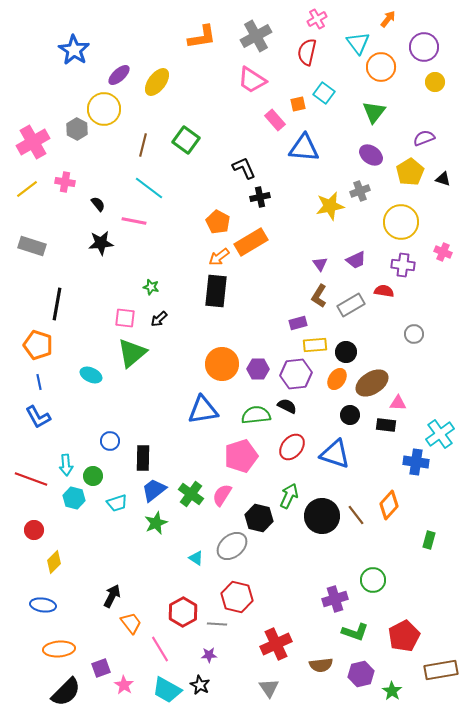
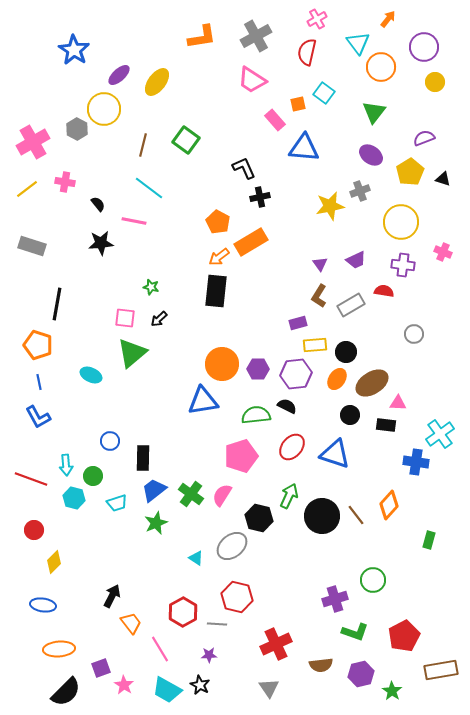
blue triangle at (203, 410): moved 9 px up
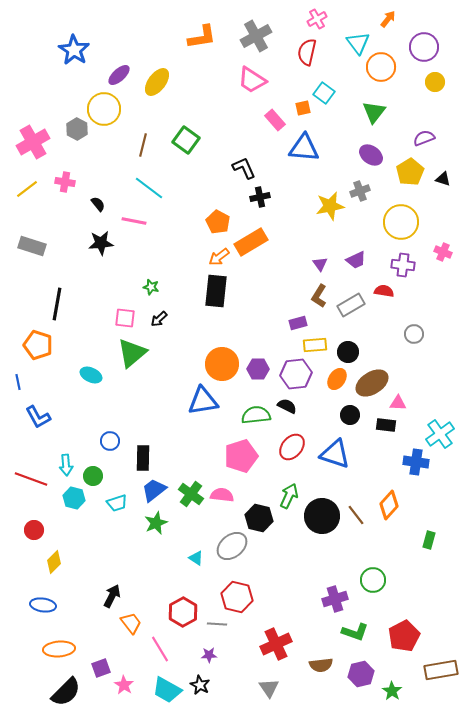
orange square at (298, 104): moved 5 px right, 4 px down
black circle at (346, 352): moved 2 px right
blue line at (39, 382): moved 21 px left
pink semicircle at (222, 495): rotated 65 degrees clockwise
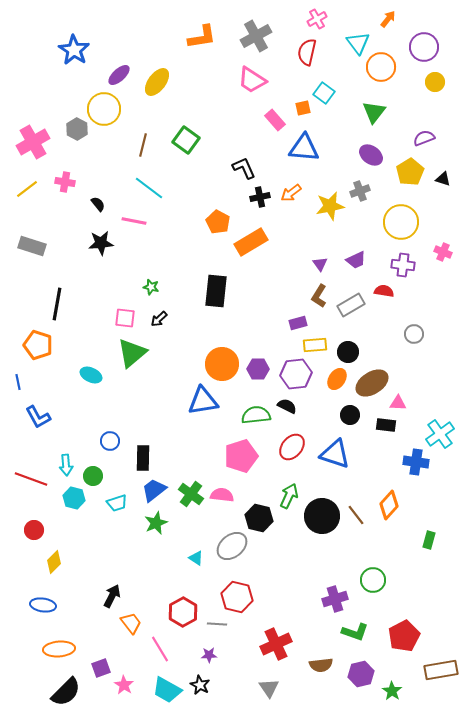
orange arrow at (219, 257): moved 72 px right, 64 px up
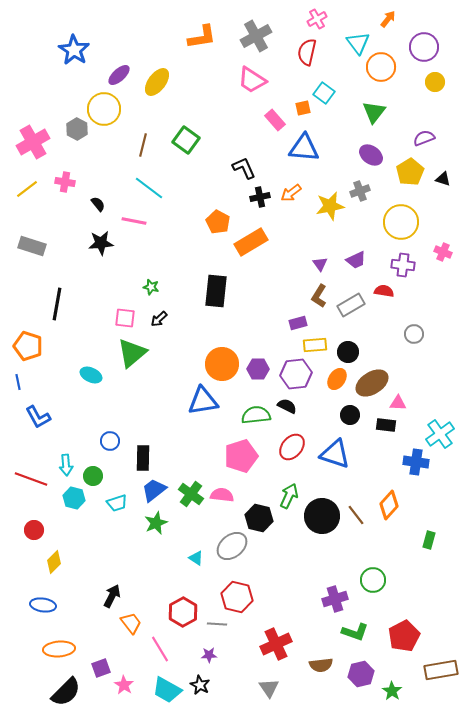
orange pentagon at (38, 345): moved 10 px left, 1 px down
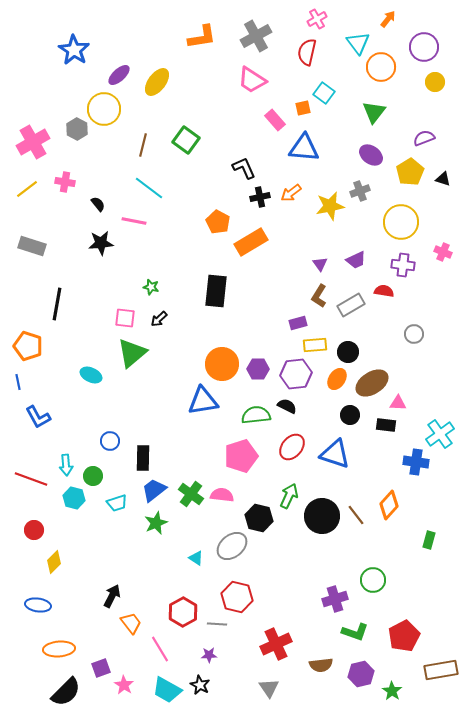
blue ellipse at (43, 605): moved 5 px left
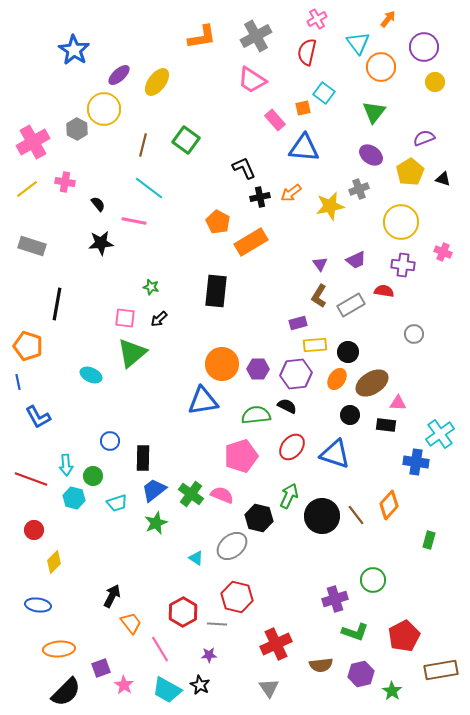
gray cross at (360, 191): moved 1 px left, 2 px up
pink semicircle at (222, 495): rotated 15 degrees clockwise
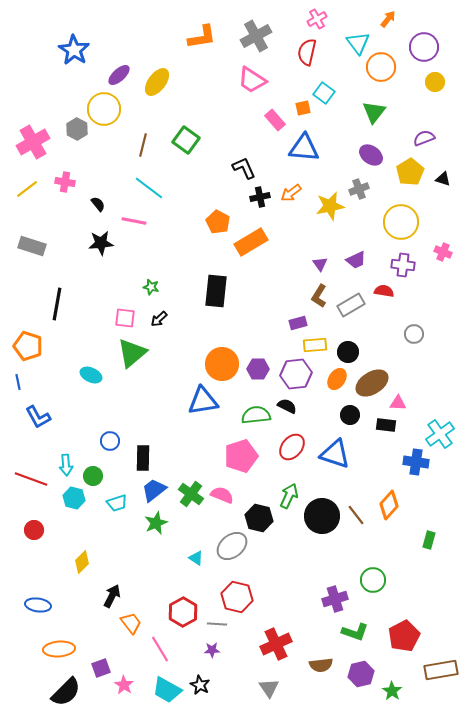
yellow diamond at (54, 562): moved 28 px right
purple star at (209, 655): moved 3 px right, 5 px up
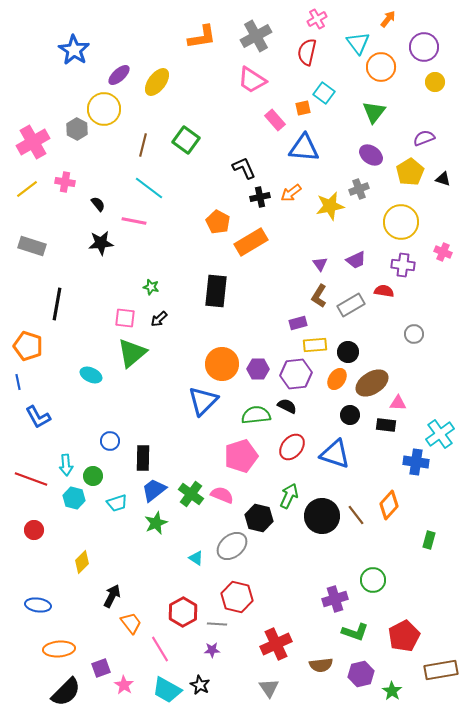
blue triangle at (203, 401): rotated 36 degrees counterclockwise
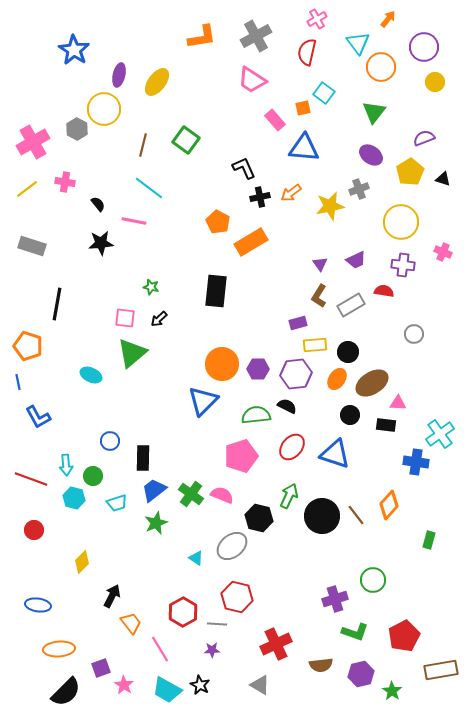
purple ellipse at (119, 75): rotated 35 degrees counterclockwise
gray triangle at (269, 688): moved 9 px left, 3 px up; rotated 25 degrees counterclockwise
